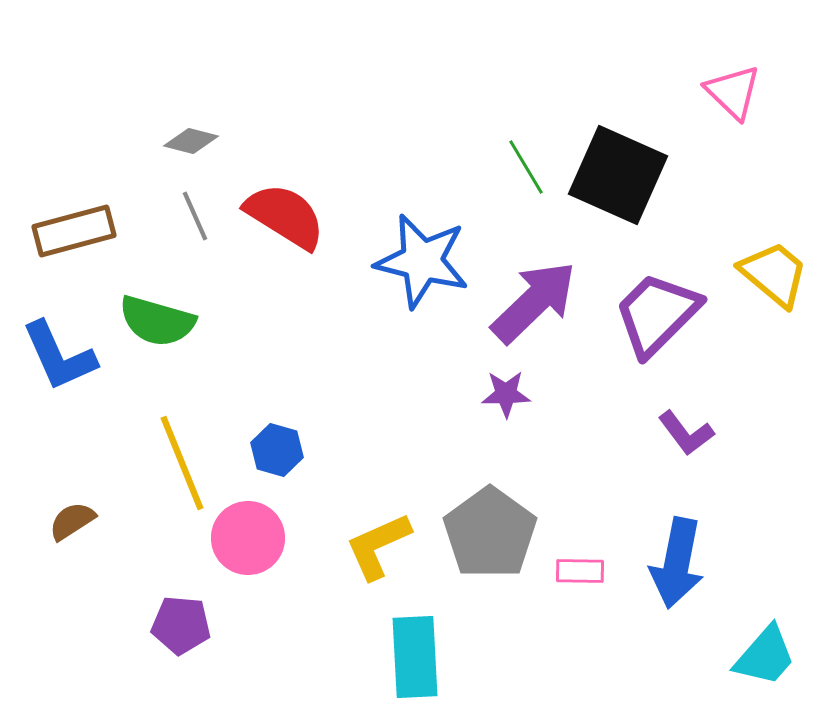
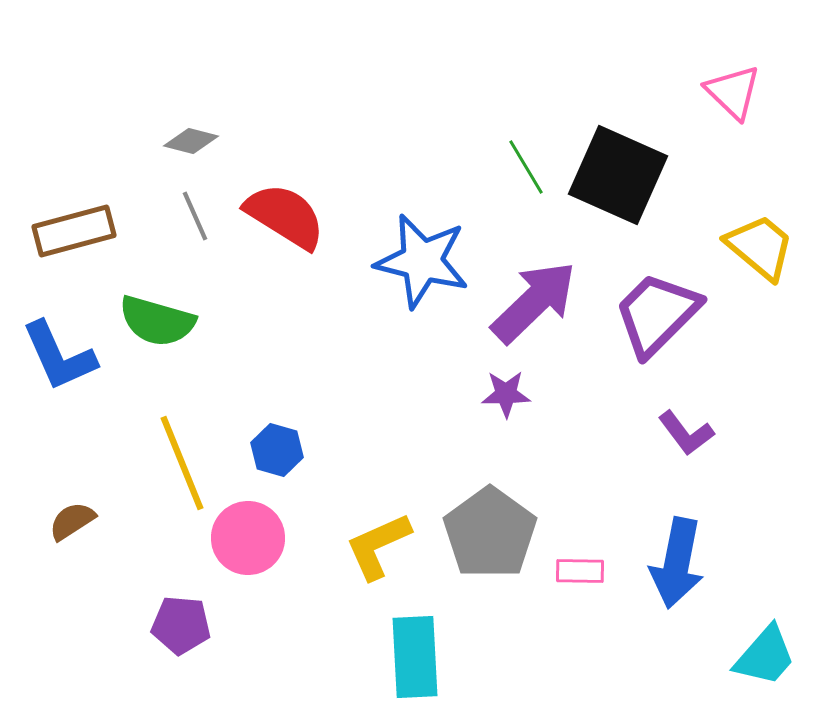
yellow trapezoid: moved 14 px left, 27 px up
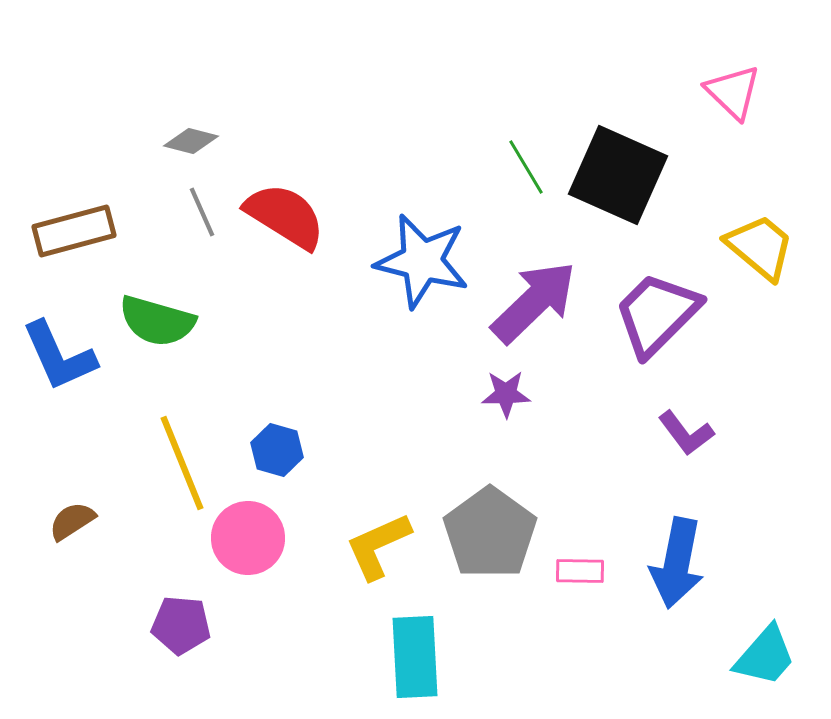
gray line: moved 7 px right, 4 px up
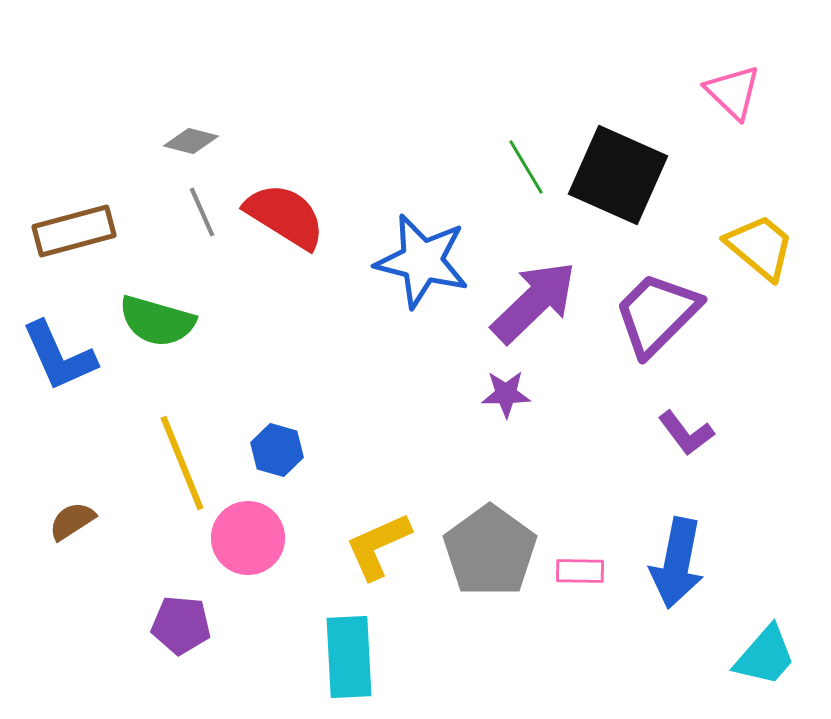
gray pentagon: moved 18 px down
cyan rectangle: moved 66 px left
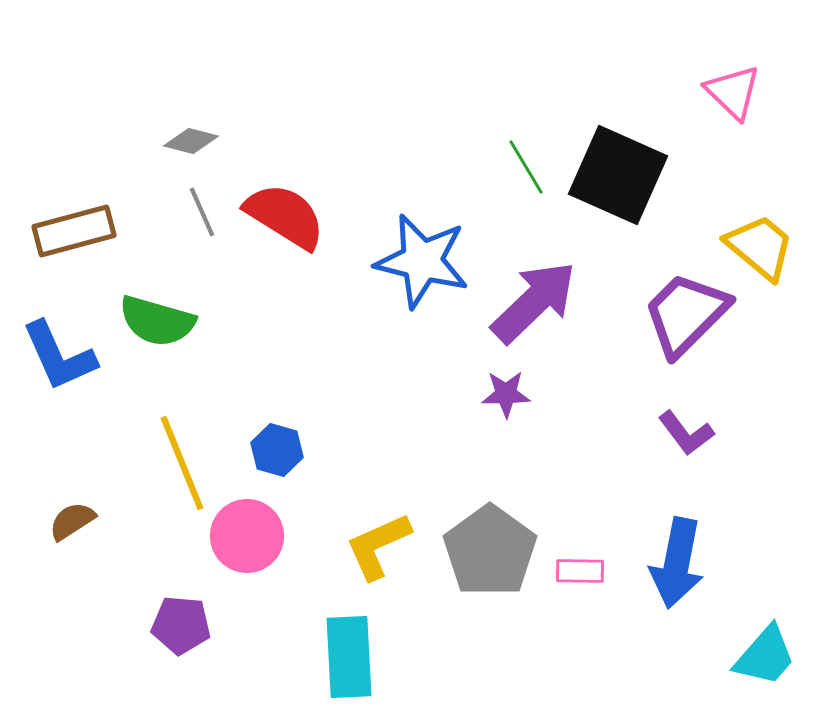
purple trapezoid: moved 29 px right
pink circle: moved 1 px left, 2 px up
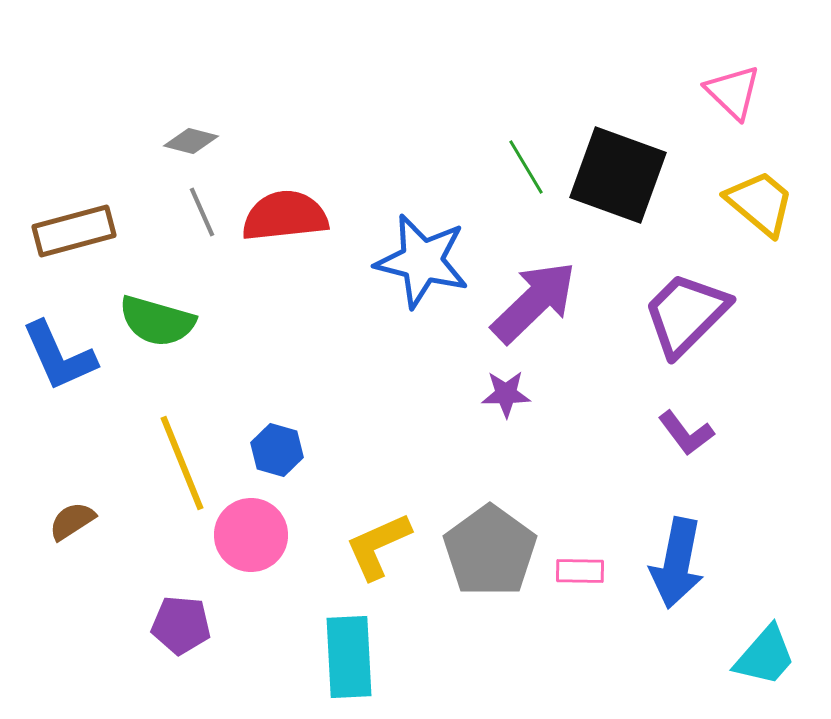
black square: rotated 4 degrees counterclockwise
red semicircle: rotated 38 degrees counterclockwise
yellow trapezoid: moved 44 px up
pink circle: moved 4 px right, 1 px up
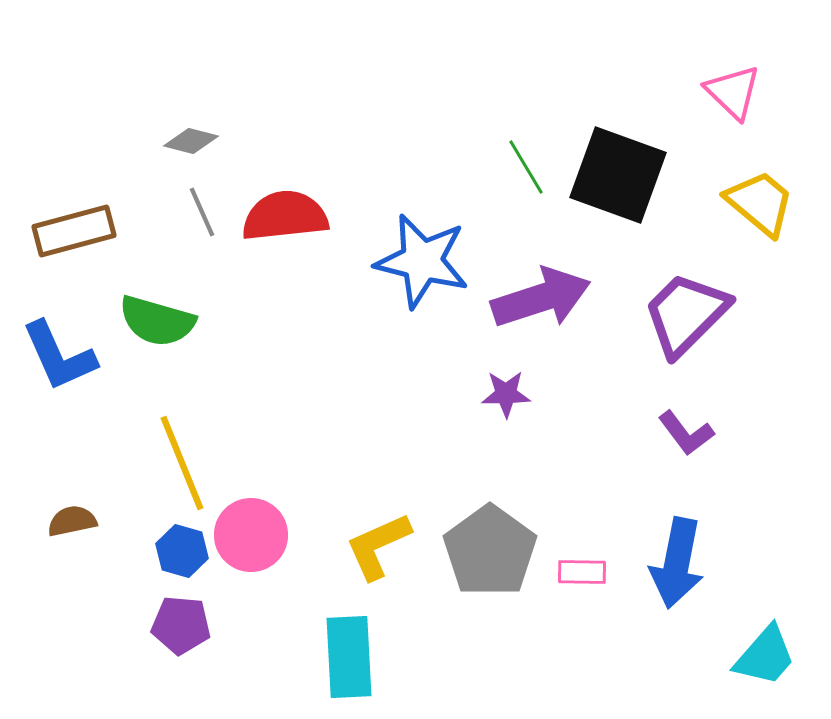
purple arrow: moved 7 px right, 4 px up; rotated 26 degrees clockwise
blue hexagon: moved 95 px left, 101 px down
brown semicircle: rotated 21 degrees clockwise
pink rectangle: moved 2 px right, 1 px down
